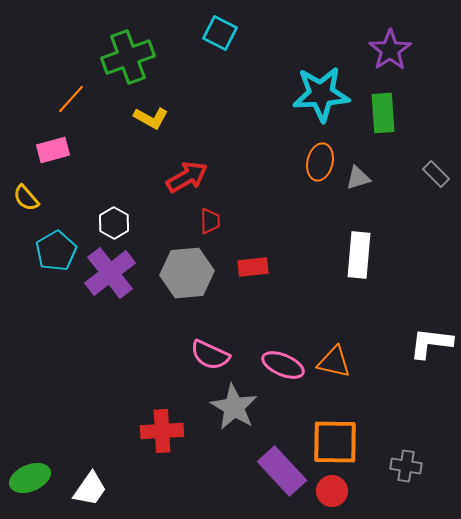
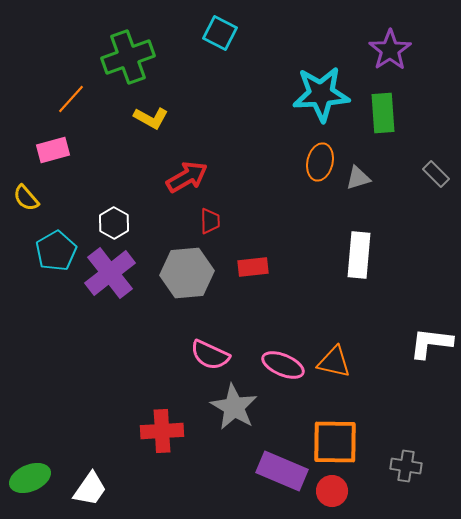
purple rectangle: rotated 24 degrees counterclockwise
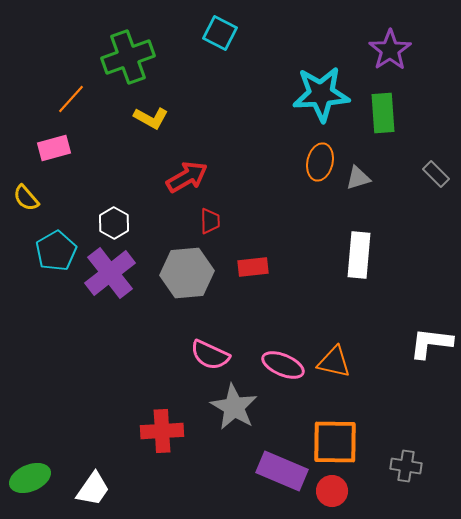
pink rectangle: moved 1 px right, 2 px up
white trapezoid: moved 3 px right
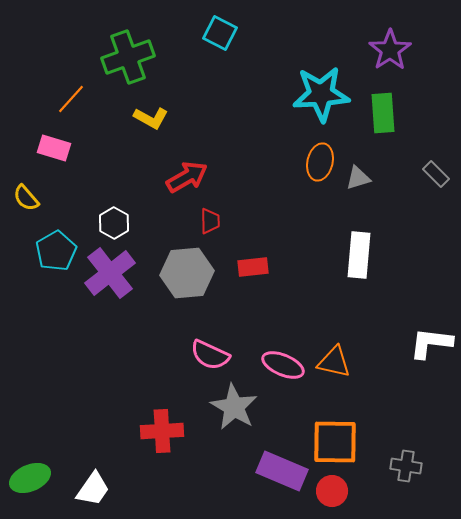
pink rectangle: rotated 32 degrees clockwise
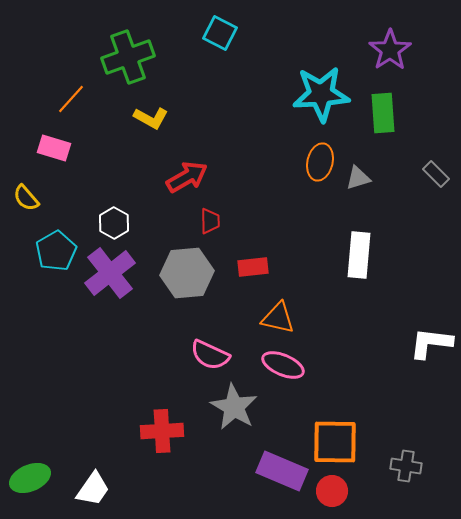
orange triangle: moved 56 px left, 44 px up
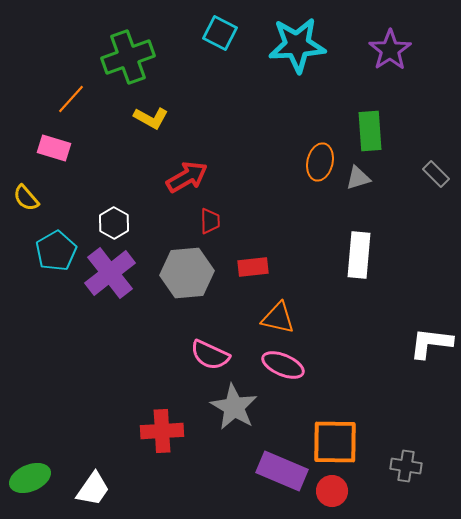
cyan star: moved 24 px left, 49 px up
green rectangle: moved 13 px left, 18 px down
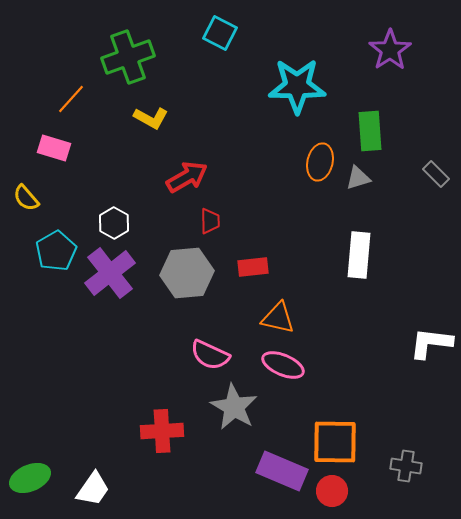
cyan star: moved 41 px down; rotated 4 degrees clockwise
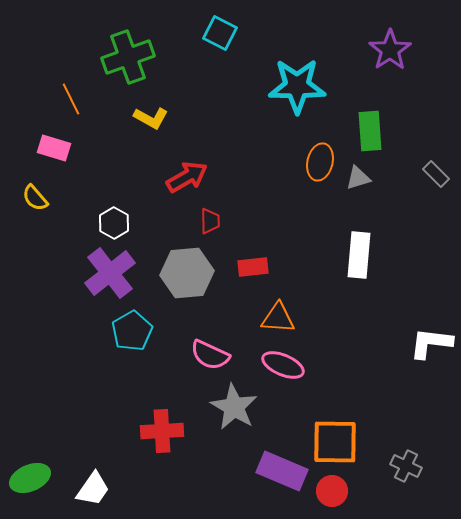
orange line: rotated 68 degrees counterclockwise
yellow semicircle: moved 9 px right
cyan pentagon: moved 76 px right, 80 px down
orange triangle: rotated 9 degrees counterclockwise
gray cross: rotated 16 degrees clockwise
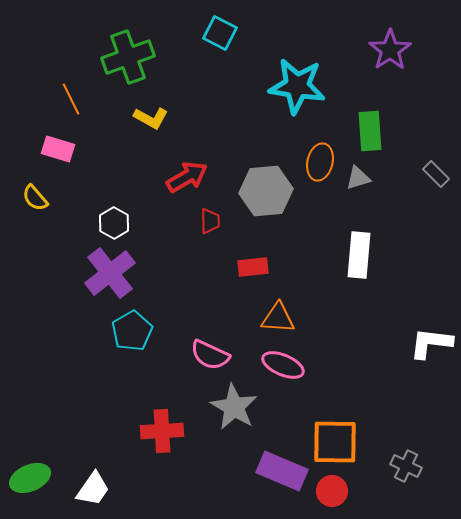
cyan star: rotated 8 degrees clockwise
pink rectangle: moved 4 px right, 1 px down
gray hexagon: moved 79 px right, 82 px up
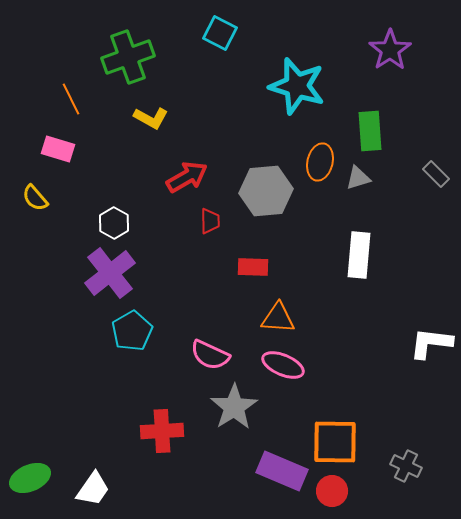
cyan star: rotated 8 degrees clockwise
red rectangle: rotated 8 degrees clockwise
gray star: rotated 9 degrees clockwise
